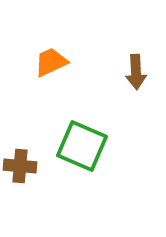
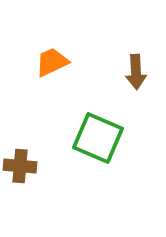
orange trapezoid: moved 1 px right
green square: moved 16 px right, 8 px up
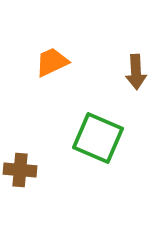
brown cross: moved 4 px down
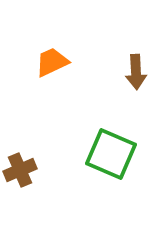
green square: moved 13 px right, 16 px down
brown cross: rotated 28 degrees counterclockwise
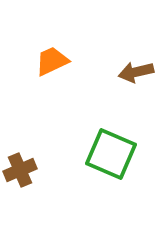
orange trapezoid: moved 1 px up
brown arrow: rotated 80 degrees clockwise
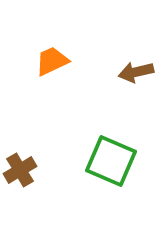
green square: moved 7 px down
brown cross: rotated 8 degrees counterclockwise
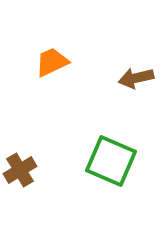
orange trapezoid: moved 1 px down
brown arrow: moved 6 px down
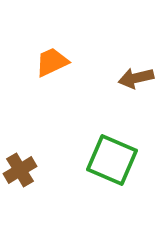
green square: moved 1 px right, 1 px up
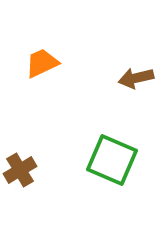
orange trapezoid: moved 10 px left, 1 px down
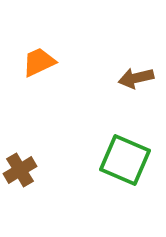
orange trapezoid: moved 3 px left, 1 px up
green square: moved 13 px right
